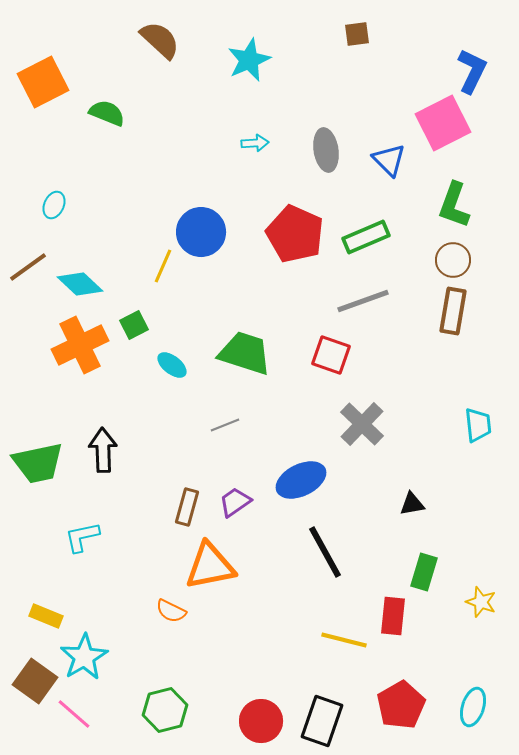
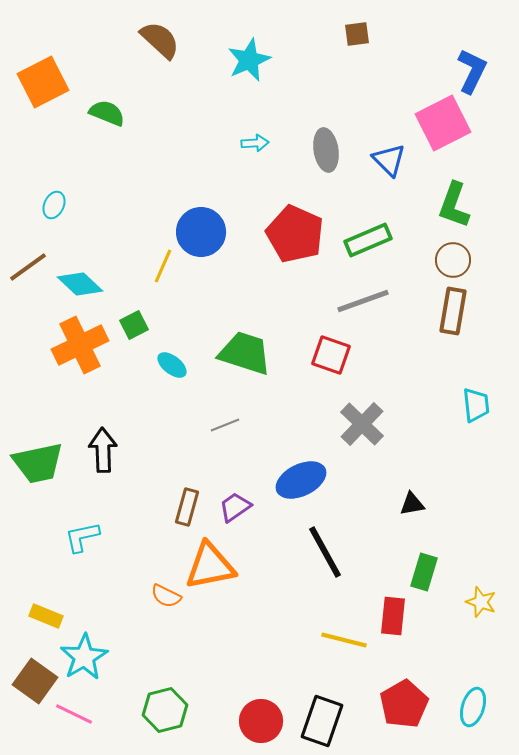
green rectangle at (366, 237): moved 2 px right, 3 px down
cyan trapezoid at (478, 425): moved 2 px left, 20 px up
purple trapezoid at (235, 502): moved 5 px down
orange semicircle at (171, 611): moved 5 px left, 15 px up
red pentagon at (401, 705): moved 3 px right, 1 px up
pink line at (74, 714): rotated 15 degrees counterclockwise
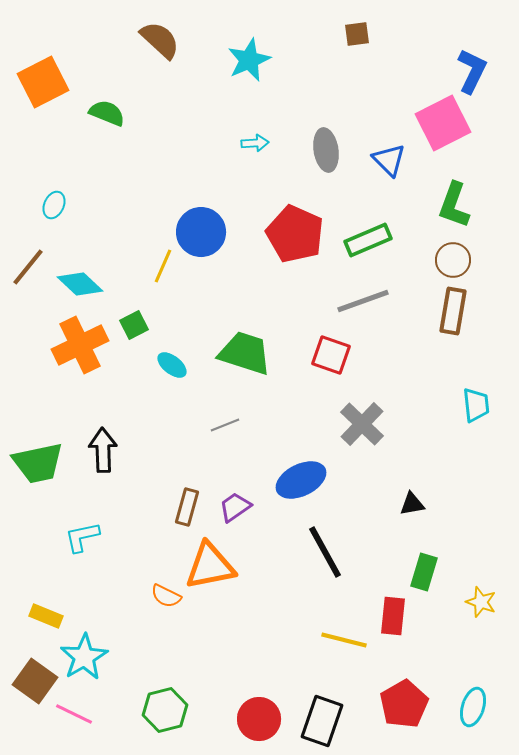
brown line at (28, 267): rotated 15 degrees counterclockwise
red circle at (261, 721): moved 2 px left, 2 px up
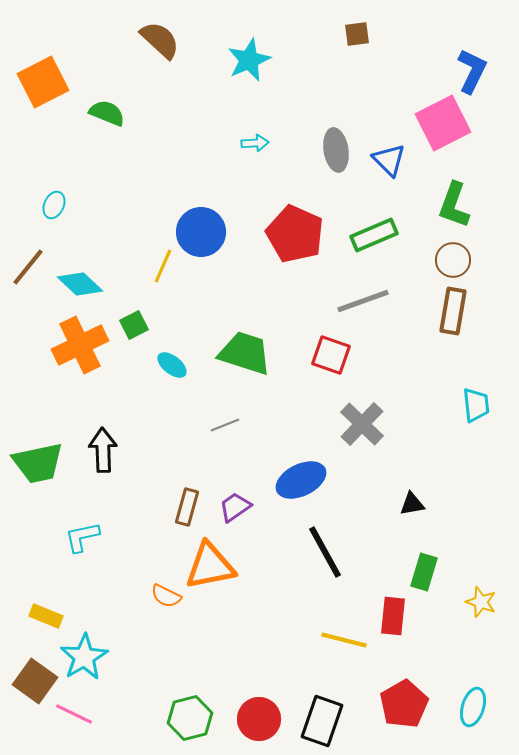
gray ellipse at (326, 150): moved 10 px right
green rectangle at (368, 240): moved 6 px right, 5 px up
green hexagon at (165, 710): moved 25 px right, 8 px down
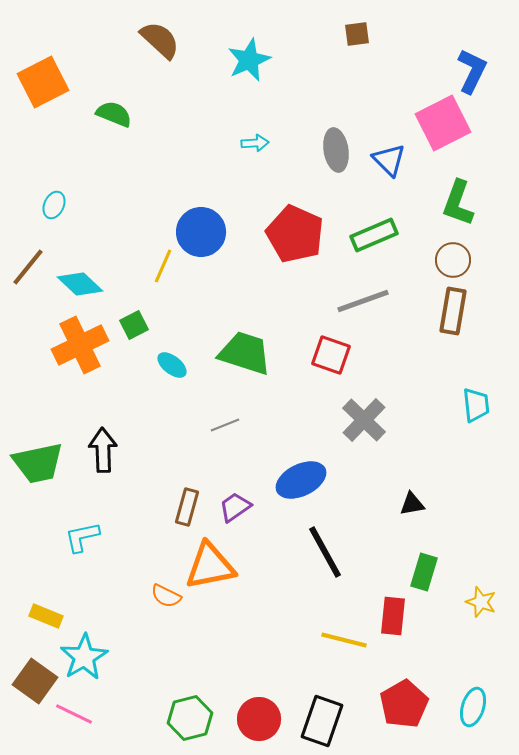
green semicircle at (107, 113): moved 7 px right, 1 px down
green L-shape at (454, 205): moved 4 px right, 2 px up
gray cross at (362, 424): moved 2 px right, 4 px up
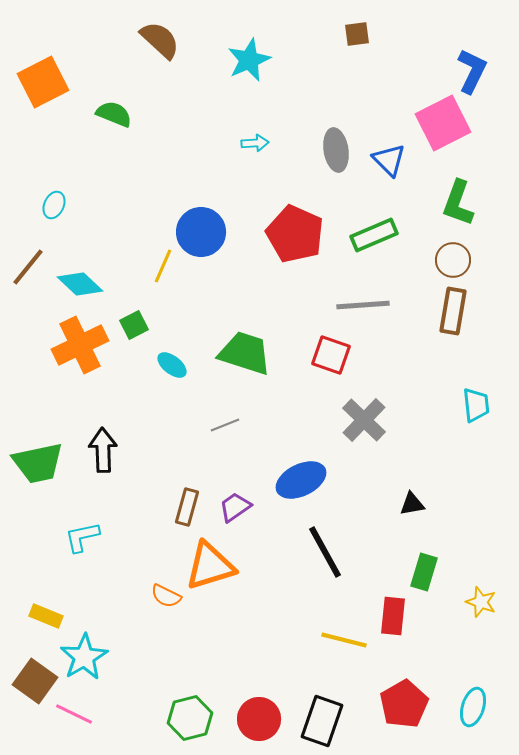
gray line at (363, 301): moved 4 px down; rotated 16 degrees clockwise
orange triangle at (210, 566): rotated 6 degrees counterclockwise
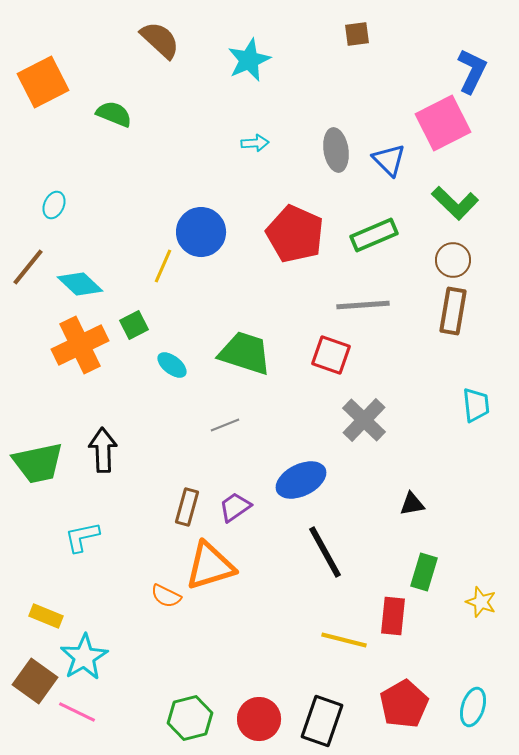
green L-shape at (458, 203): moved 3 px left; rotated 66 degrees counterclockwise
pink line at (74, 714): moved 3 px right, 2 px up
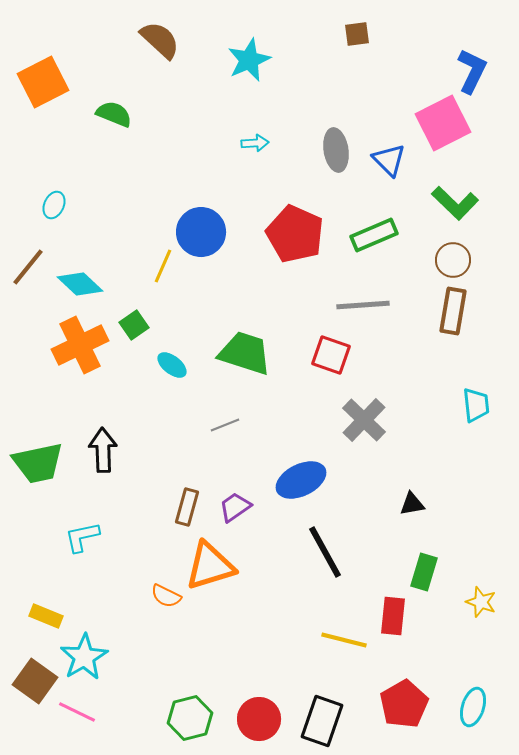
green square at (134, 325): rotated 8 degrees counterclockwise
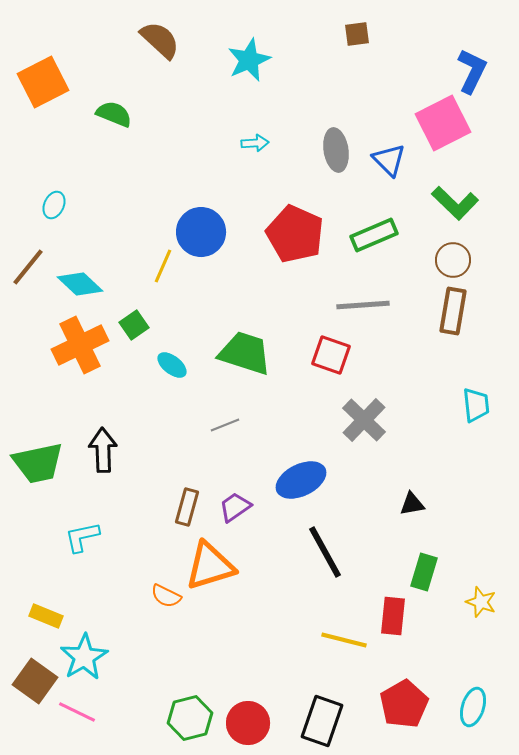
red circle at (259, 719): moved 11 px left, 4 px down
